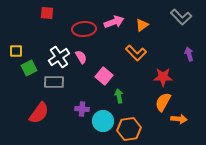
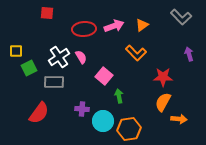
pink arrow: moved 4 px down
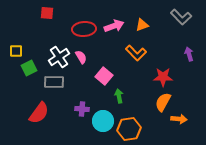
orange triangle: rotated 16 degrees clockwise
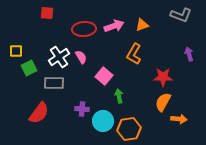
gray L-shape: moved 2 px up; rotated 25 degrees counterclockwise
orange L-shape: moved 2 px left, 1 px down; rotated 75 degrees clockwise
gray rectangle: moved 1 px down
